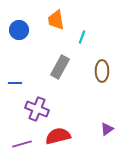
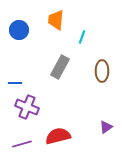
orange trapezoid: rotated 15 degrees clockwise
purple cross: moved 10 px left, 2 px up
purple triangle: moved 1 px left, 2 px up
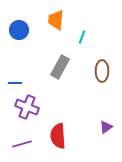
red semicircle: rotated 80 degrees counterclockwise
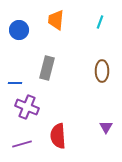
cyan line: moved 18 px right, 15 px up
gray rectangle: moved 13 px left, 1 px down; rotated 15 degrees counterclockwise
purple triangle: rotated 24 degrees counterclockwise
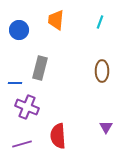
gray rectangle: moved 7 px left
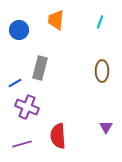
blue line: rotated 32 degrees counterclockwise
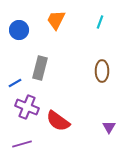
orange trapezoid: rotated 20 degrees clockwise
purple triangle: moved 3 px right
red semicircle: moved 15 px up; rotated 50 degrees counterclockwise
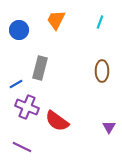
blue line: moved 1 px right, 1 px down
red semicircle: moved 1 px left
purple line: moved 3 px down; rotated 42 degrees clockwise
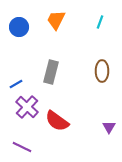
blue circle: moved 3 px up
gray rectangle: moved 11 px right, 4 px down
purple cross: rotated 20 degrees clockwise
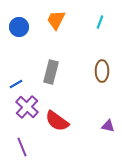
purple triangle: moved 1 px left, 1 px up; rotated 48 degrees counterclockwise
purple line: rotated 42 degrees clockwise
